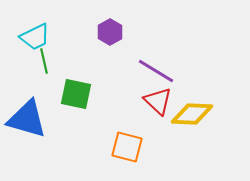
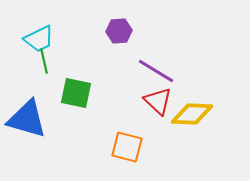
purple hexagon: moved 9 px right, 1 px up; rotated 25 degrees clockwise
cyan trapezoid: moved 4 px right, 2 px down
green square: moved 1 px up
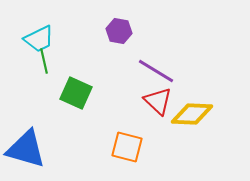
purple hexagon: rotated 15 degrees clockwise
green square: rotated 12 degrees clockwise
blue triangle: moved 1 px left, 30 px down
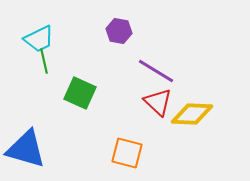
green square: moved 4 px right
red triangle: moved 1 px down
orange square: moved 6 px down
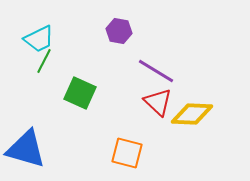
green line: rotated 40 degrees clockwise
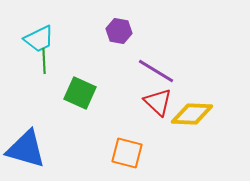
green line: rotated 30 degrees counterclockwise
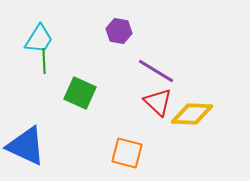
cyan trapezoid: rotated 32 degrees counterclockwise
blue triangle: moved 3 px up; rotated 9 degrees clockwise
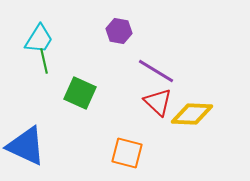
green line: rotated 10 degrees counterclockwise
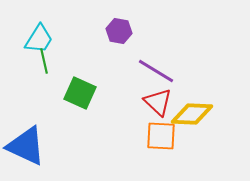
orange square: moved 34 px right, 17 px up; rotated 12 degrees counterclockwise
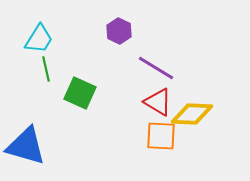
purple hexagon: rotated 15 degrees clockwise
green line: moved 2 px right, 8 px down
purple line: moved 3 px up
red triangle: rotated 12 degrees counterclockwise
blue triangle: rotated 9 degrees counterclockwise
